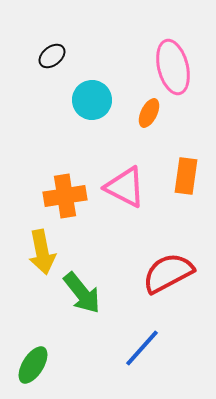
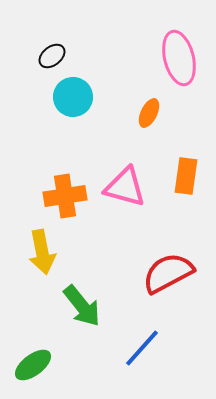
pink ellipse: moved 6 px right, 9 px up
cyan circle: moved 19 px left, 3 px up
pink triangle: rotated 12 degrees counterclockwise
green arrow: moved 13 px down
green ellipse: rotated 21 degrees clockwise
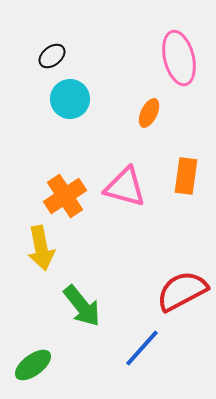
cyan circle: moved 3 px left, 2 px down
orange cross: rotated 24 degrees counterclockwise
yellow arrow: moved 1 px left, 4 px up
red semicircle: moved 14 px right, 18 px down
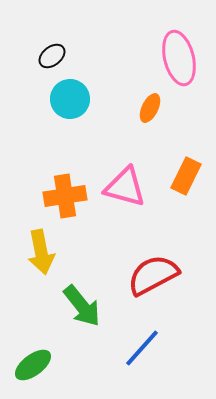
orange ellipse: moved 1 px right, 5 px up
orange rectangle: rotated 18 degrees clockwise
orange cross: rotated 24 degrees clockwise
yellow arrow: moved 4 px down
red semicircle: moved 29 px left, 16 px up
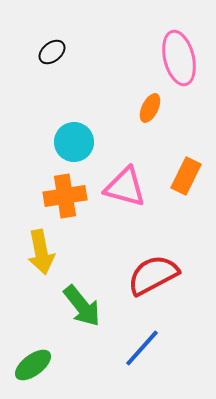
black ellipse: moved 4 px up
cyan circle: moved 4 px right, 43 px down
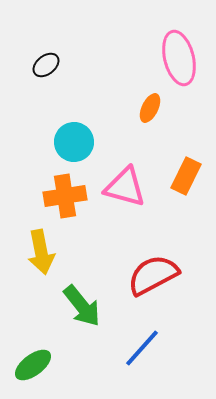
black ellipse: moved 6 px left, 13 px down
